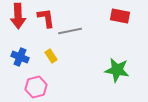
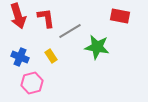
red arrow: rotated 15 degrees counterclockwise
gray line: rotated 20 degrees counterclockwise
green star: moved 20 px left, 23 px up
pink hexagon: moved 4 px left, 4 px up
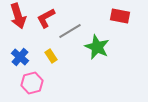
red L-shape: rotated 110 degrees counterclockwise
green star: rotated 15 degrees clockwise
blue cross: rotated 18 degrees clockwise
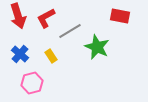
blue cross: moved 3 px up
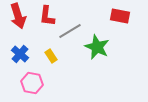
red L-shape: moved 1 px right, 2 px up; rotated 55 degrees counterclockwise
pink hexagon: rotated 25 degrees clockwise
